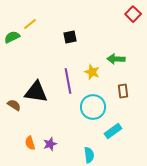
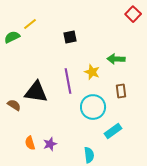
brown rectangle: moved 2 px left
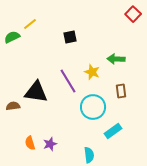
purple line: rotated 20 degrees counterclockwise
brown semicircle: moved 1 px left, 1 px down; rotated 40 degrees counterclockwise
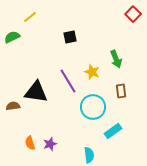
yellow line: moved 7 px up
green arrow: rotated 114 degrees counterclockwise
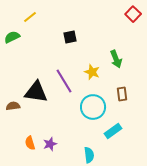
purple line: moved 4 px left
brown rectangle: moved 1 px right, 3 px down
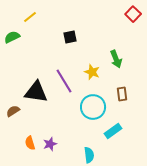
brown semicircle: moved 5 px down; rotated 24 degrees counterclockwise
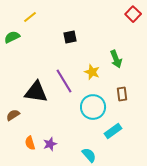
brown semicircle: moved 4 px down
cyan semicircle: rotated 35 degrees counterclockwise
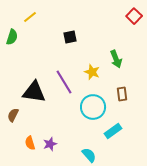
red square: moved 1 px right, 2 px down
green semicircle: rotated 133 degrees clockwise
purple line: moved 1 px down
black triangle: moved 2 px left
brown semicircle: rotated 32 degrees counterclockwise
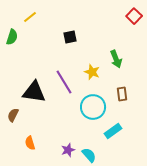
purple star: moved 18 px right, 6 px down
